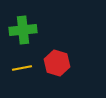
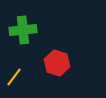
yellow line: moved 8 px left, 9 px down; rotated 42 degrees counterclockwise
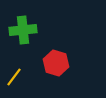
red hexagon: moved 1 px left
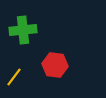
red hexagon: moved 1 px left, 2 px down; rotated 10 degrees counterclockwise
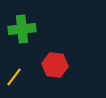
green cross: moved 1 px left, 1 px up
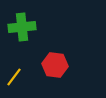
green cross: moved 2 px up
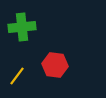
yellow line: moved 3 px right, 1 px up
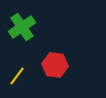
green cross: rotated 28 degrees counterclockwise
